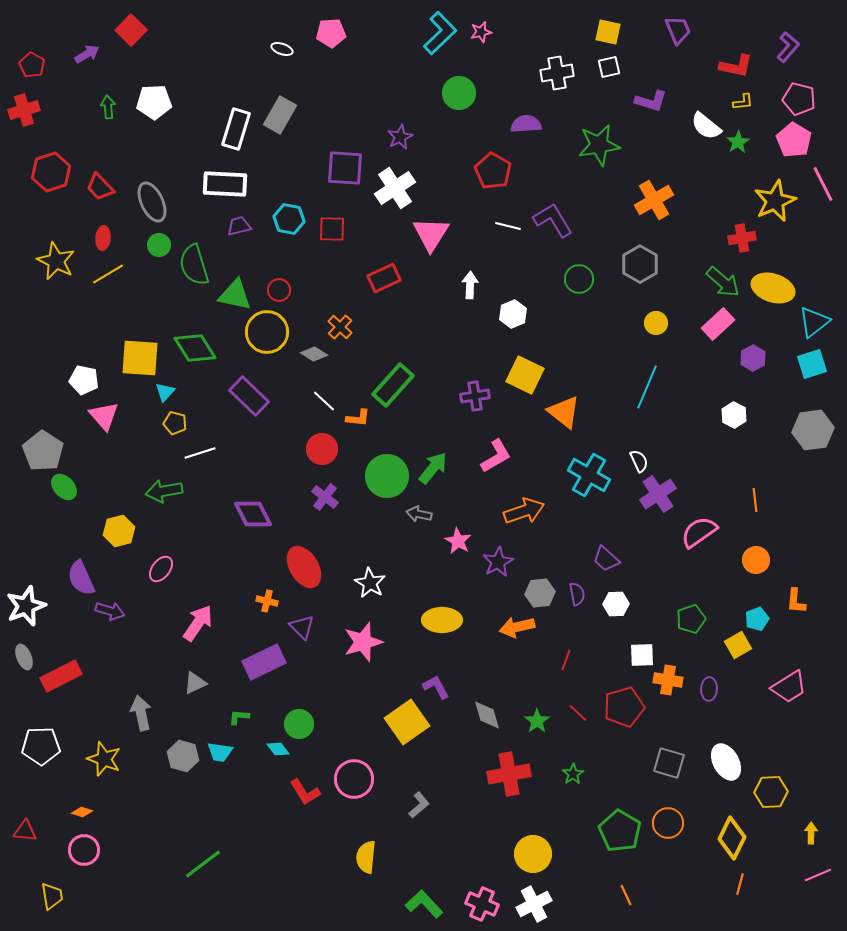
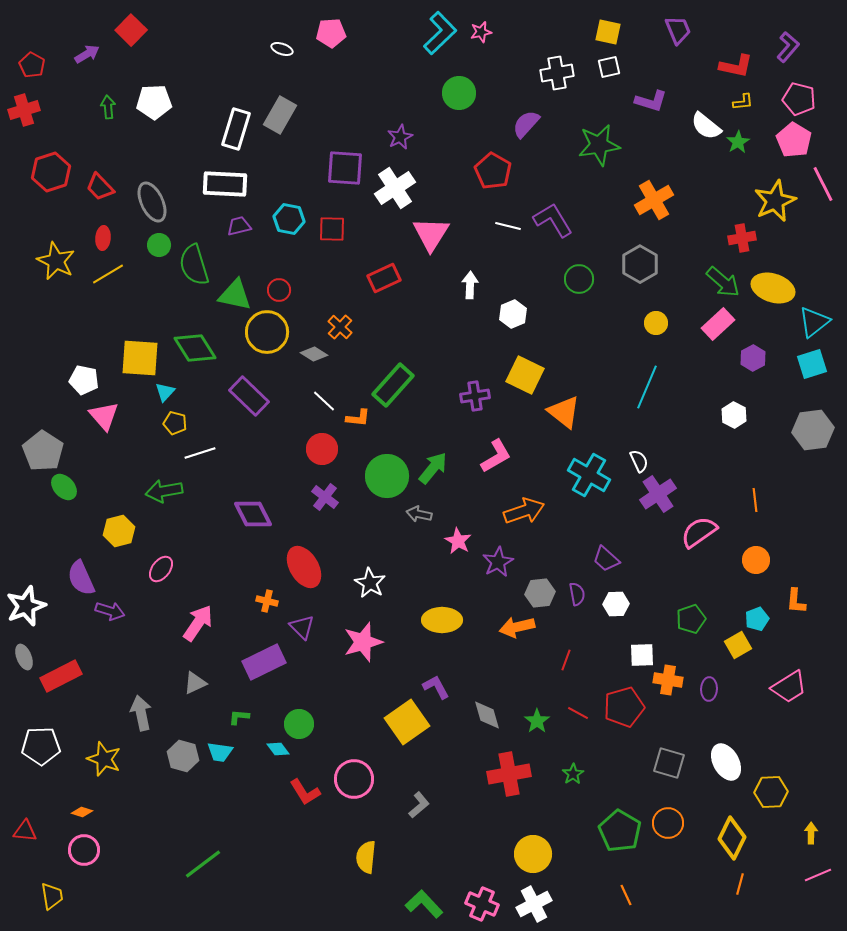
purple semicircle at (526, 124): rotated 44 degrees counterclockwise
red line at (578, 713): rotated 15 degrees counterclockwise
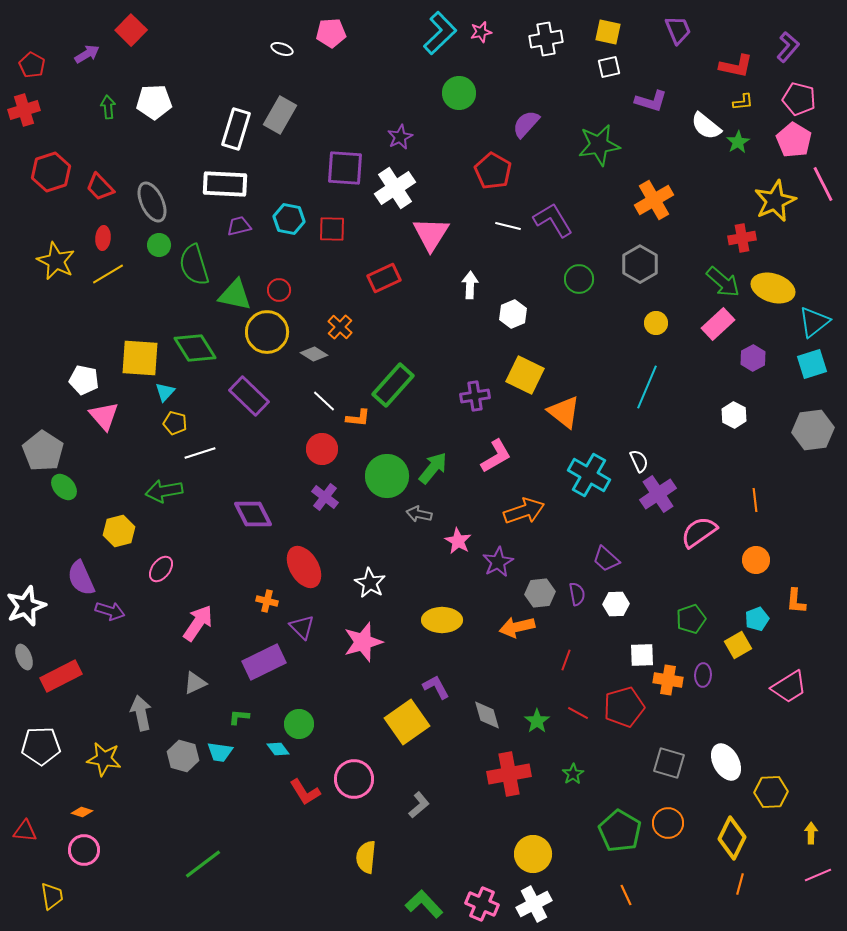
white cross at (557, 73): moved 11 px left, 34 px up
purple ellipse at (709, 689): moved 6 px left, 14 px up
yellow star at (104, 759): rotated 12 degrees counterclockwise
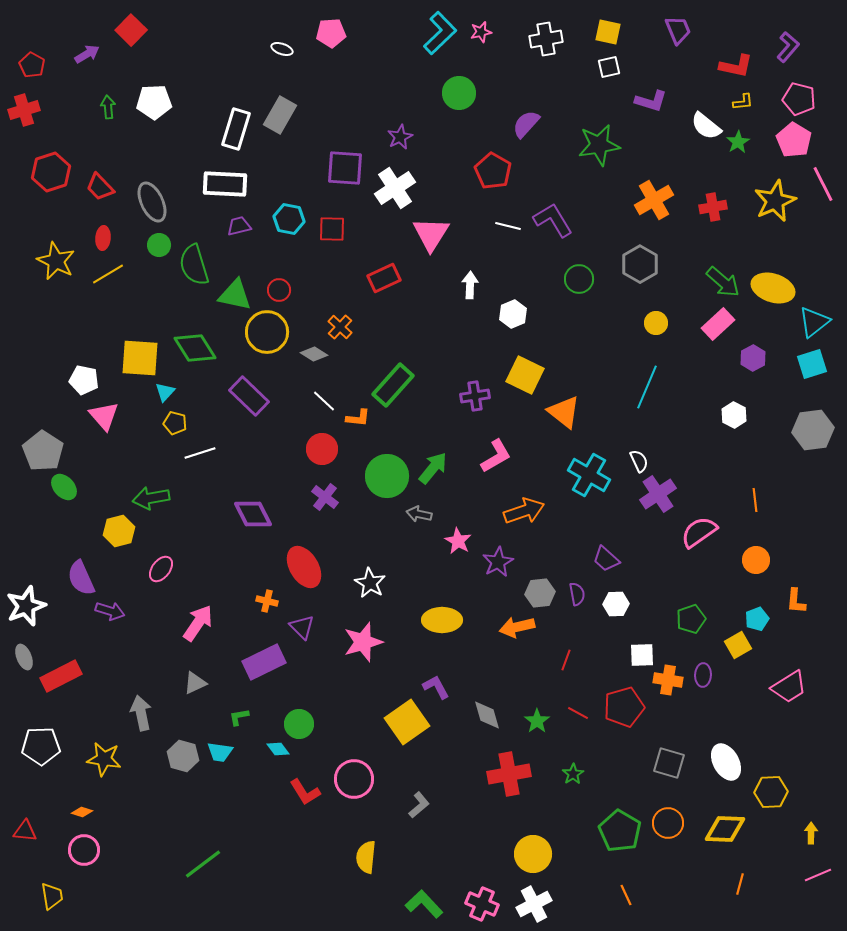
red cross at (742, 238): moved 29 px left, 31 px up
green arrow at (164, 491): moved 13 px left, 7 px down
green L-shape at (239, 717): rotated 15 degrees counterclockwise
yellow diamond at (732, 838): moved 7 px left, 9 px up; rotated 66 degrees clockwise
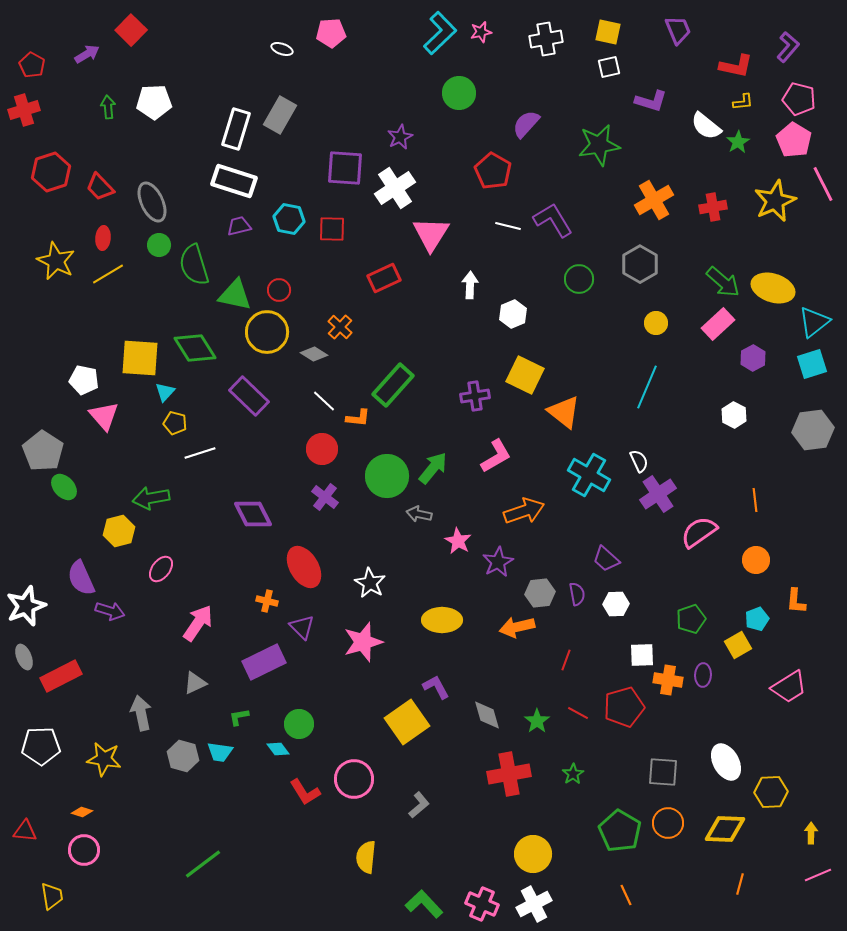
white rectangle at (225, 184): moved 9 px right, 3 px up; rotated 15 degrees clockwise
gray square at (669, 763): moved 6 px left, 9 px down; rotated 12 degrees counterclockwise
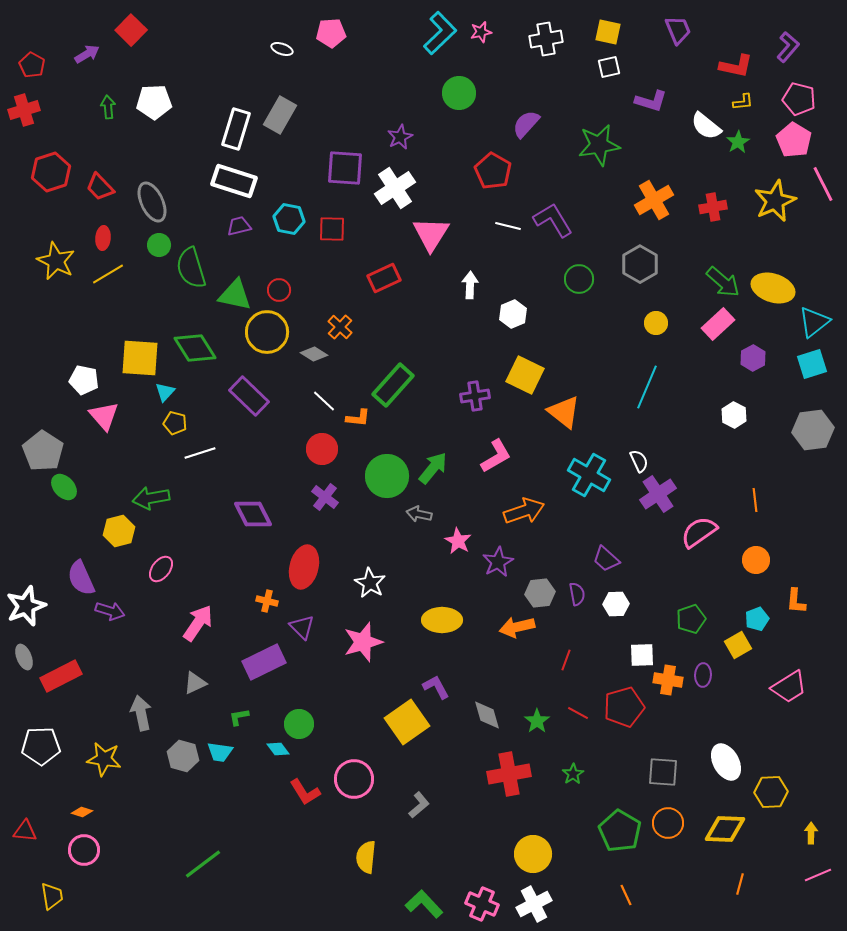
green semicircle at (194, 265): moved 3 px left, 3 px down
red ellipse at (304, 567): rotated 45 degrees clockwise
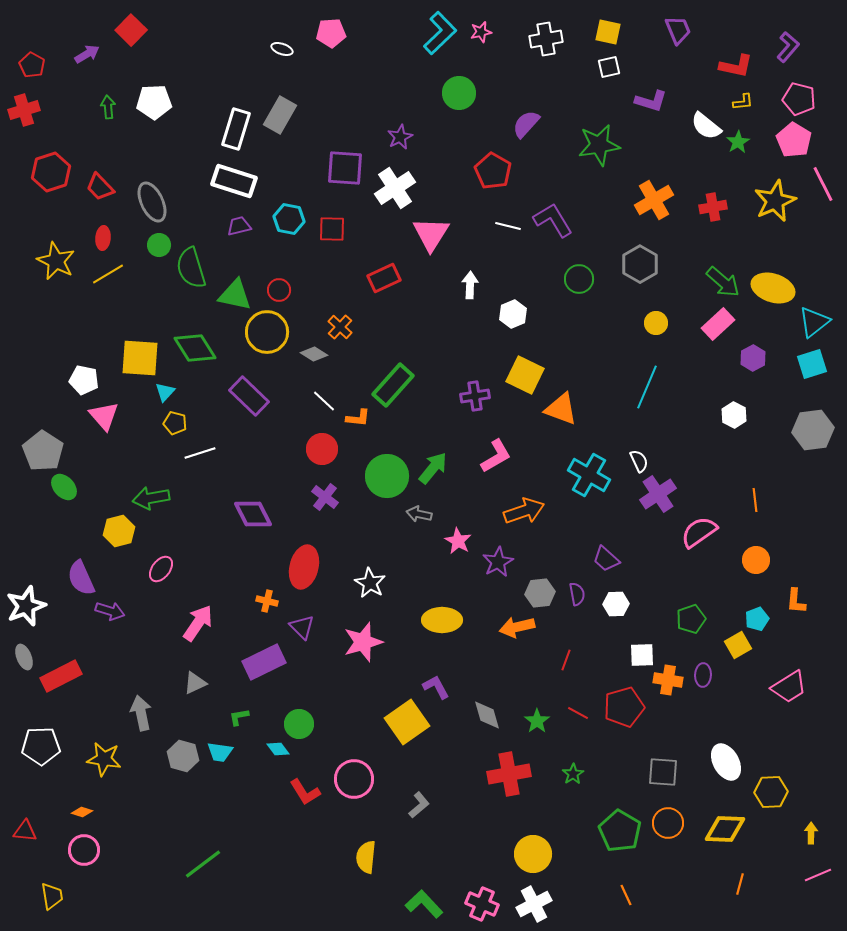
orange triangle at (564, 412): moved 3 px left, 3 px up; rotated 18 degrees counterclockwise
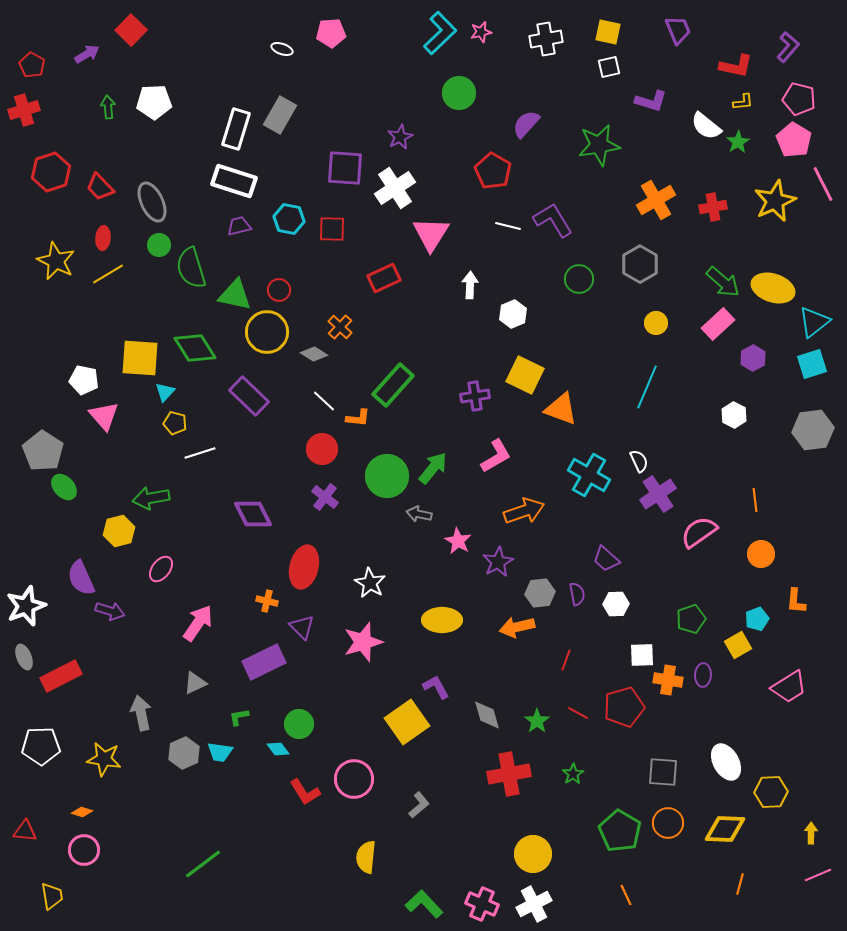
orange cross at (654, 200): moved 2 px right
orange circle at (756, 560): moved 5 px right, 6 px up
gray hexagon at (183, 756): moved 1 px right, 3 px up; rotated 20 degrees clockwise
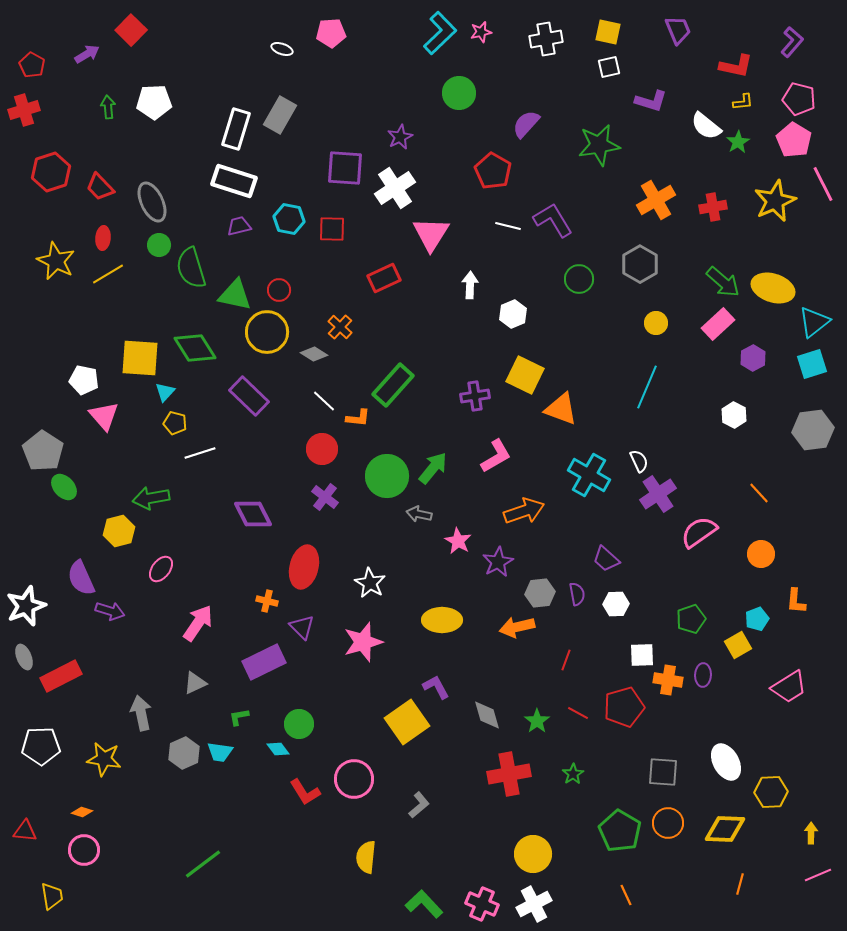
purple L-shape at (788, 47): moved 4 px right, 5 px up
orange line at (755, 500): moved 4 px right, 7 px up; rotated 35 degrees counterclockwise
